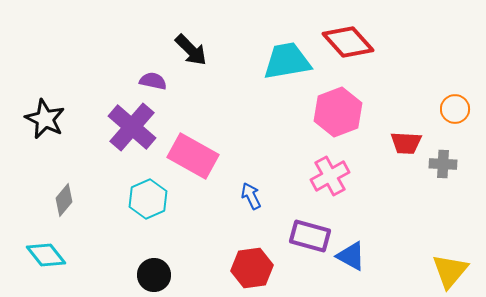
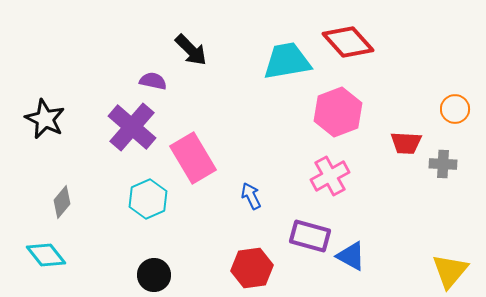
pink rectangle: moved 2 px down; rotated 30 degrees clockwise
gray diamond: moved 2 px left, 2 px down
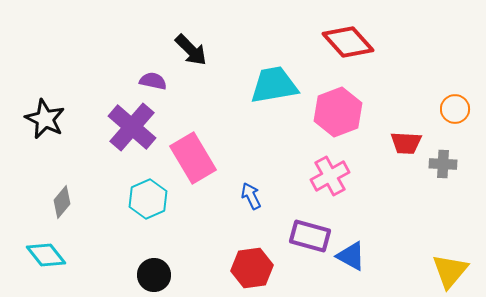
cyan trapezoid: moved 13 px left, 24 px down
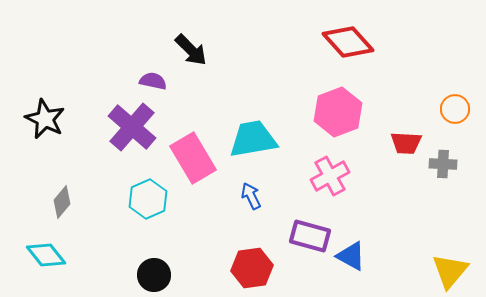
cyan trapezoid: moved 21 px left, 54 px down
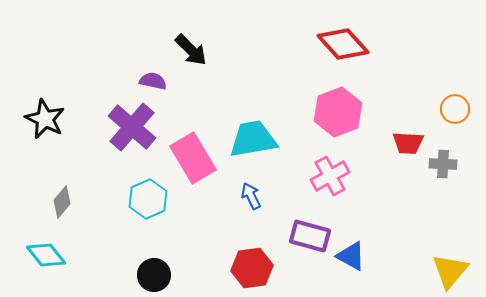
red diamond: moved 5 px left, 2 px down
red trapezoid: moved 2 px right
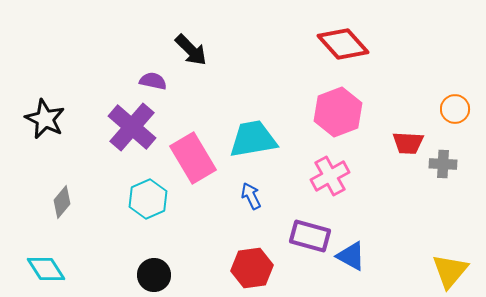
cyan diamond: moved 14 px down; rotated 6 degrees clockwise
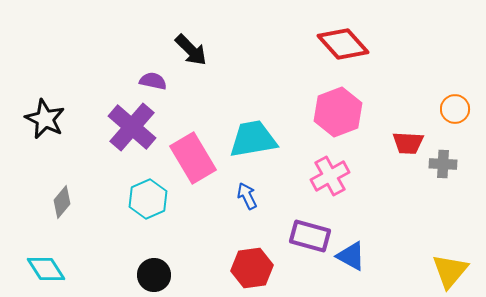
blue arrow: moved 4 px left
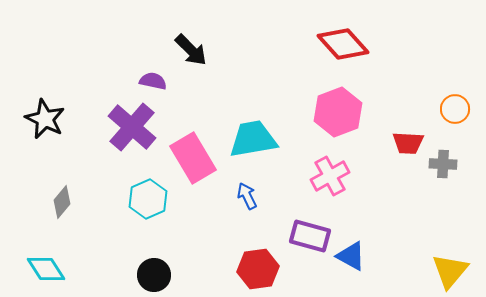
red hexagon: moved 6 px right, 1 px down
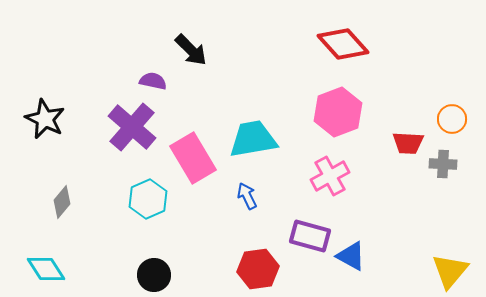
orange circle: moved 3 px left, 10 px down
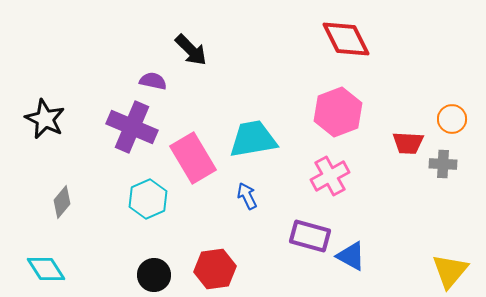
red diamond: moved 3 px right, 5 px up; rotated 15 degrees clockwise
purple cross: rotated 18 degrees counterclockwise
red hexagon: moved 43 px left
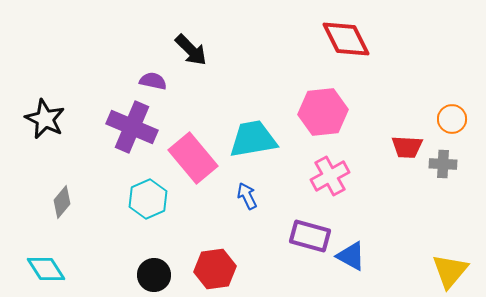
pink hexagon: moved 15 px left; rotated 15 degrees clockwise
red trapezoid: moved 1 px left, 4 px down
pink rectangle: rotated 9 degrees counterclockwise
